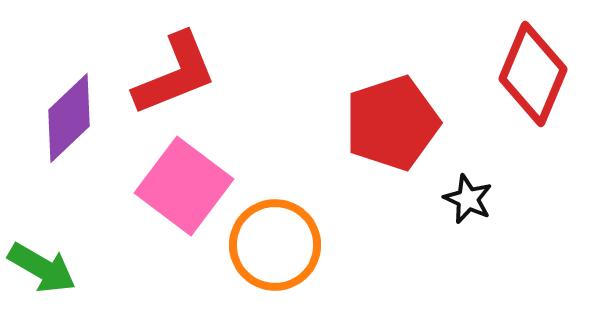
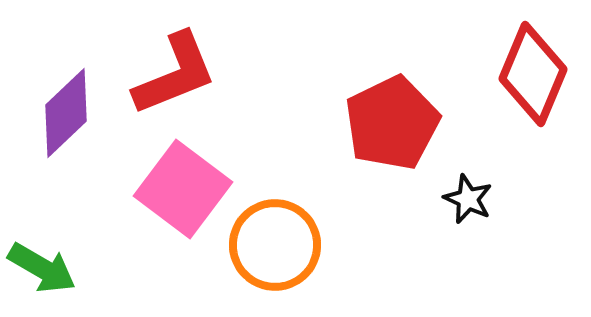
purple diamond: moved 3 px left, 5 px up
red pentagon: rotated 8 degrees counterclockwise
pink square: moved 1 px left, 3 px down
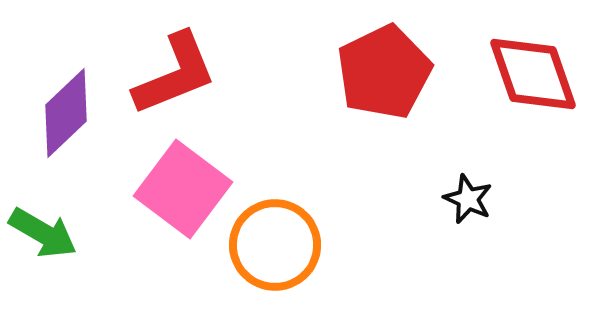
red diamond: rotated 42 degrees counterclockwise
red pentagon: moved 8 px left, 51 px up
green arrow: moved 1 px right, 35 px up
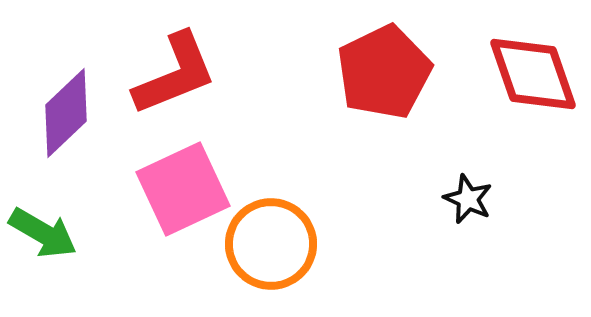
pink square: rotated 28 degrees clockwise
orange circle: moved 4 px left, 1 px up
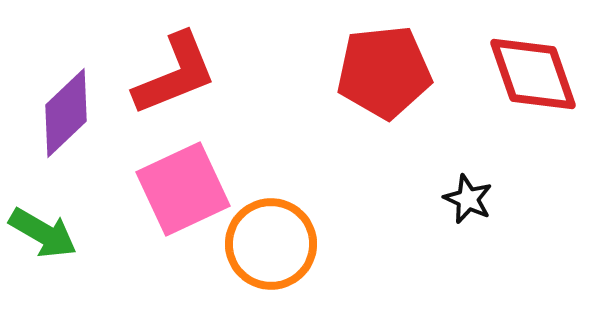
red pentagon: rotated 20 degrees clockwise
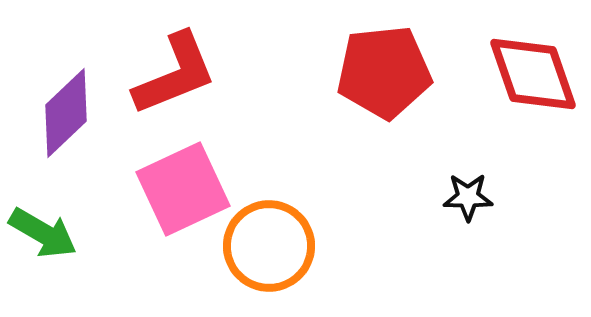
black star: moved 2 px up; rotated 24 degrees counterclockwise
orange circle: moved 2 px left, 2 px down
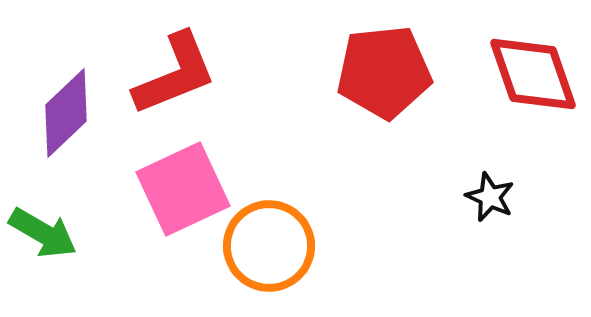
black star: moved 22 px right; rotated 24 degrees clockwise
